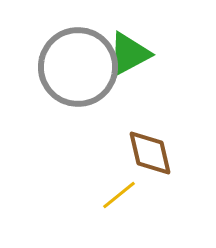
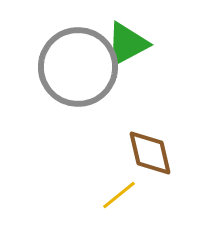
green triangle: moved 2 px left, 10 px up
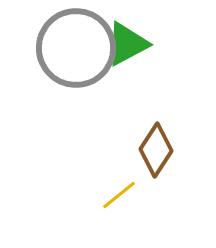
gray circle: moved 2 px left, 19 px up
brown diamond: moved 6 px right, 3 px up; rotated 46 degrees clockwise
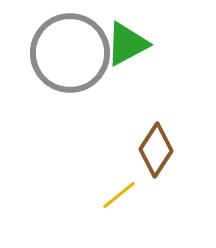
gray circle: moved 6 px left, 5 px down
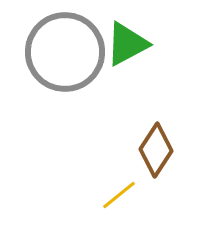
gray circle: moved 5 px left, 1 px up
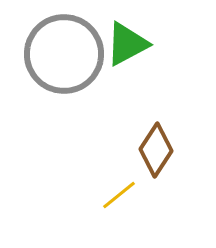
gray circle: moved 1 px left, 2 px down
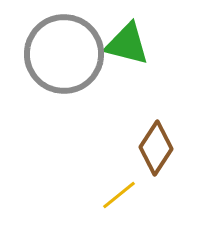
green triangle: rotated 42 degrees clockwise
brown diamond: moved 2 px up
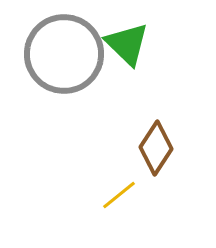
green triangle: rotated 30 degrees clockwise
